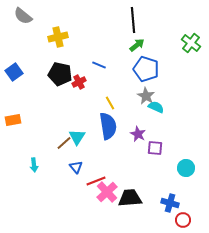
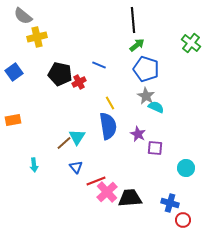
yellow cross: moved 21 px left
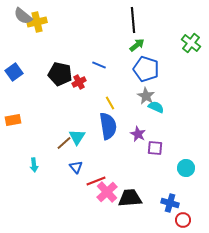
yellow cross: moved 15 px up
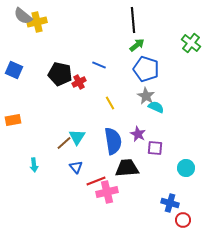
blue square: moved 2 px up; rotated 30 degrees counterclockwise
blue semicircle: moved 5 px right, 15 px down
pink cross: rotated 30 degrees clockwise
black trapezoid: moved 3 px left, 30 px up
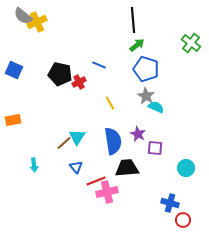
yellow cross: rotated 12 degrees counterclockwise
